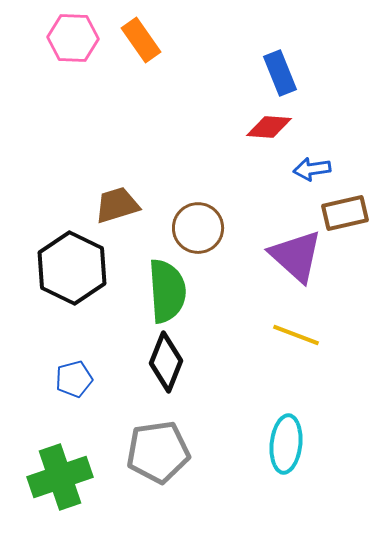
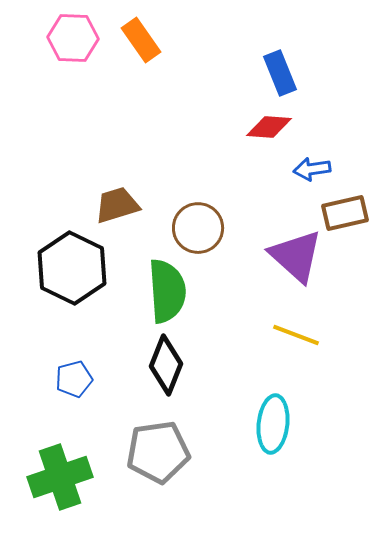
black diamond: moved 3 px down
cyan ellipse: moved 13 px left, 20 px up
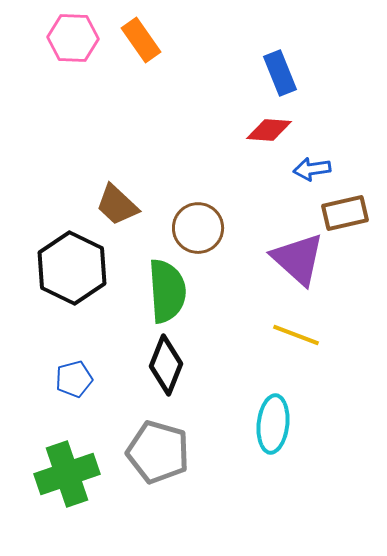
red diamond: moved 3 px down
brown trapezoid: rotated 120 degrees counterclockwise
purple triangle: moved 2 px right, 3 px down
gray pentagon: rotated 24 degrees clockwise
green cross: moved 7 px right, 3 px up
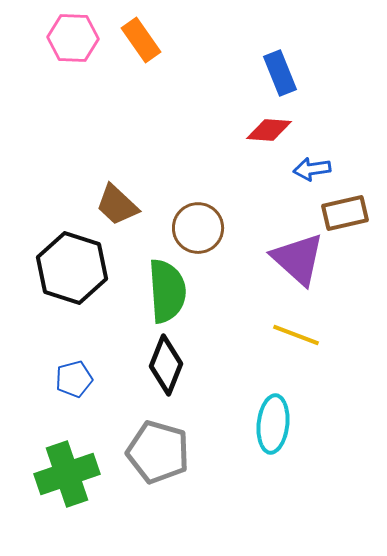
black hexagon: rotated 8 degrees counterclockwise
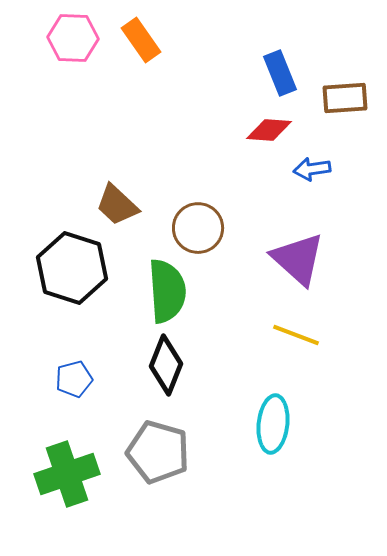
brown rectangle: moved 115 px up; rotated 9 degrees clockwise
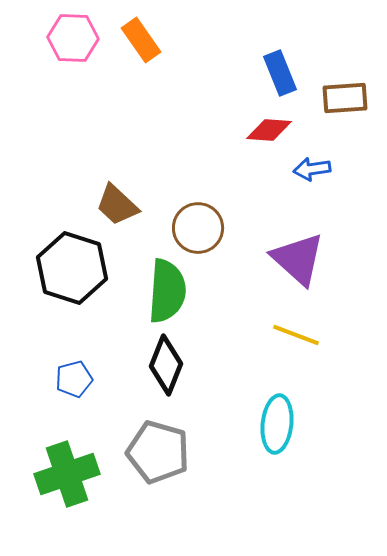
green semicircle: rotated 8 degrees clockwise
cyan ellipse: moved 4 px right
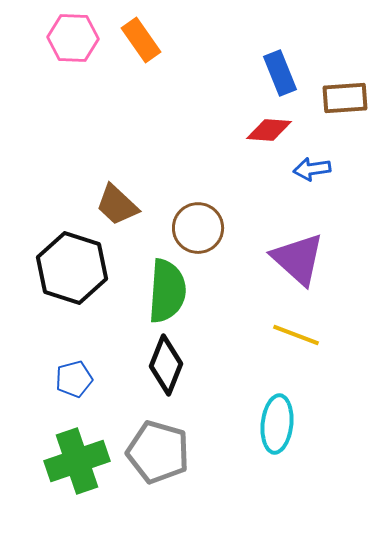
green cross: moved 10 px right, 13 px up
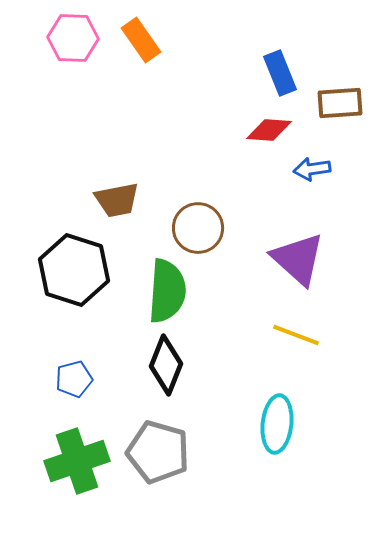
brown rectangle: moved 5 px left, 5 px down
brown trapezoid: moved 5 px up; rotated 54 degrees counterclockwise
black hexagon: moved 2 px right, 2 px down
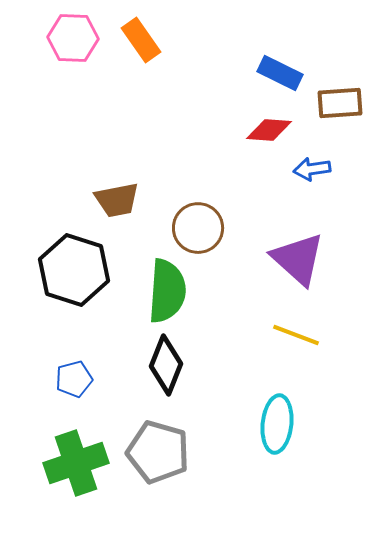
blue rectangle: rotated 42 degrees counterclockwise
green cross: moved 1 px left, 2 px down
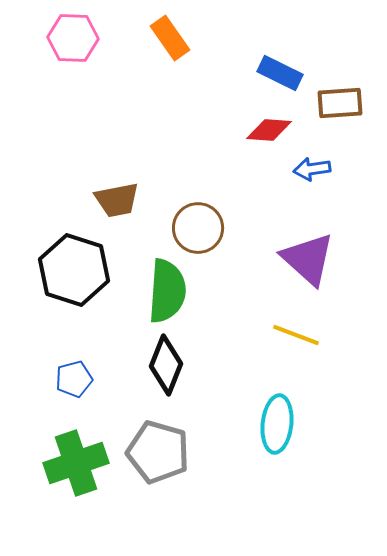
orange rectangle: moved 29 px right, 2 px up
purple triangle: moved 10 px right
